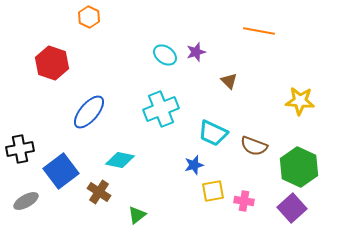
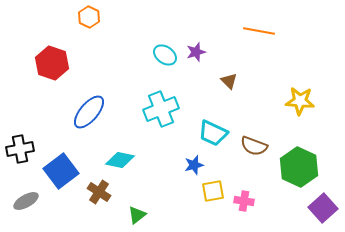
purple square: moved 31 px right
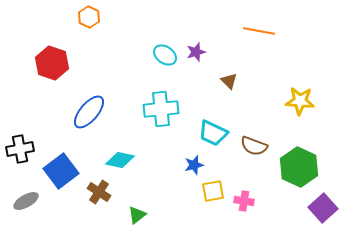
cyan cross: rotated 16 degrees clockwise
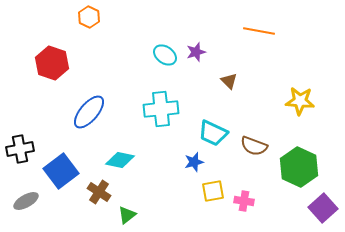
blue star: moved 3 px up
green triangle: moved 10 px left
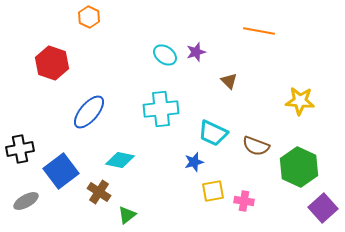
brown semicircle: moved 2 px right
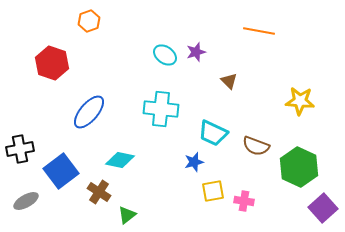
orange hexagon: moved 4 px down; rotated 15 degrees clockwise
cyan cross: rotated 12 degrees clockwise
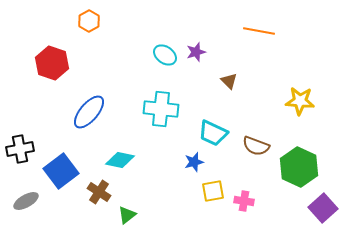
orange hexagon: rotated 10 degrees counterclockwise
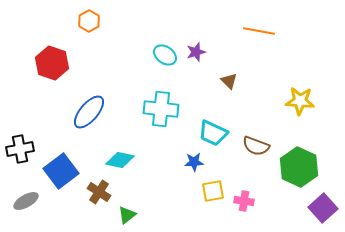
blue star: rotated 12 degrees clockwise
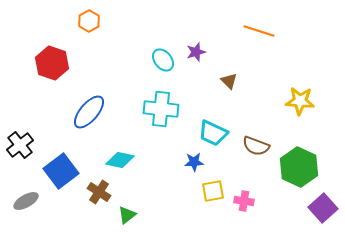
orange line: rotated 8 degrees clockwise
cyan ellipse: moved 2 px left, 5 px down; rotated 15 degrees clockwise
black cross: moved 4 px up; rotated 28 degrees counterclockwise
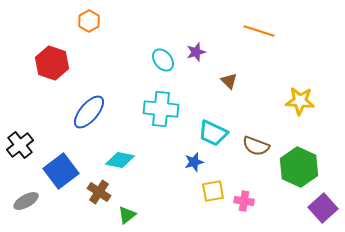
blue star: rotated 12 degrees counterclockwise
